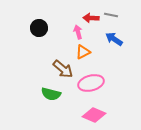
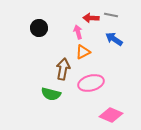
brown arrow: rotated 120 degrees counterclockwise
pink diamond: moved 17 px right
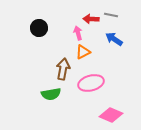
red arrow: moved 1 px down
pink arrow: moved 1 px down
green semicircle: rotated 24 degrees counterclockwise
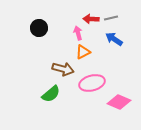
gray line: moved 3 px down; rotated 24 degrees counterclockwise
brown arrow: rotated 95 degrees clockwise
pink ellipse: moved 1 px right
green semicircle: rotated 30 degrees counterclockwise
pink diamond: moved 8 px right, 13 px up
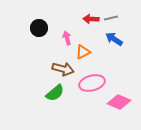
pink arrow: moved 11 px left, 5 px down
green semicircle: moved 4 px right, 1 px up
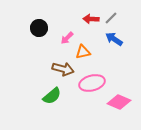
gray line: rotated 32 degrees counterclockwise
pink arrow: rotated 120 degrees counterclockwise
orange triangle: rotated 14 degrees clockwise
green semicircle: moved 3 px left, 3 px down
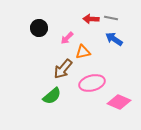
gray line: rotated 56 degrees clockwise
brown arrow: rotated 115 degrees clockwise
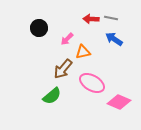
pink arrow: moved 1 px down
pink ellipse: rotated 45 degrees clockwise
